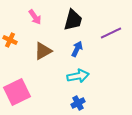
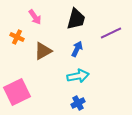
black trapezoid: moved 3 px right, 1 px up
orange cross: moved 7 px right, 3 px up
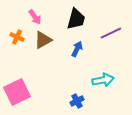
brown triangle: moved 11 px up
cyan arrow: moved 25 px right, 4 px down
blue cross: moved 1 px left, 2 px up
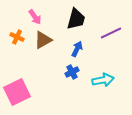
blue cross: moved 5 px left, 29 px up
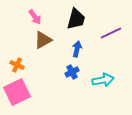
orange cross: moved 28 px down
blue arrow: rotated 14 degrees counterclockwise
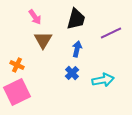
brown triangle: rotated 30 degrees counterclockwise
blue cross: moved 1 px down; rotated 16 degrees counterclockwise
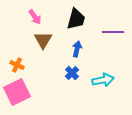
purple line: moved 2 px right, 1 px up; rotated 25 degrees clockwise
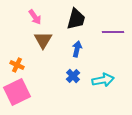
blue cross: moved 1 px right, 3 px down
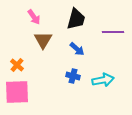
pink arrow: moved 1 px left
blue arrow: rotated 119 degrees clockwise
orange cross: rotated 16 degrees clockwise
blue cross: rotated 32 degrees counterclockwise
pink square: rotated 24 degrees clockwise
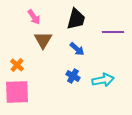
blue cross: rotated 16 degrees clockwise
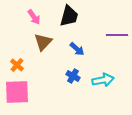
black trapezoid: moved 7 px left, 3 px up
purple line: moved 4 px right, 3 px down
brown triangle: moved 2 px down; rotated 12 degrees clockwise
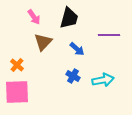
black trapezoid: moved 2 px down
purple line: moved 8 px left
